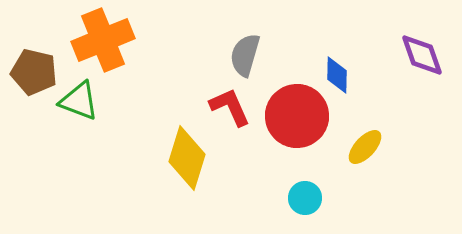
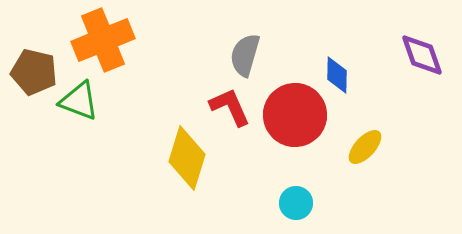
red circle: moved 2 px left, 1 px up
cyan circle: moved 9 px left, 5 px down
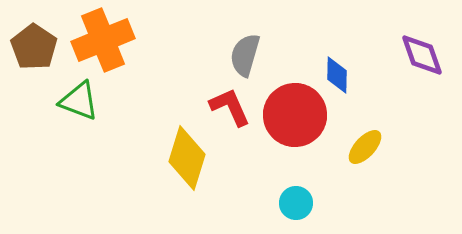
brown pentagon: moved 25 px up; rotated 21 degrees clockwise
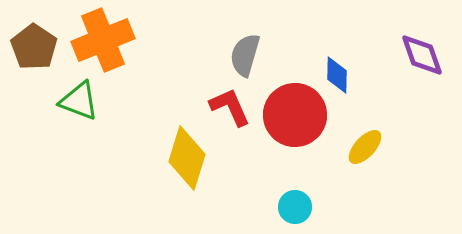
cyan circle: moved 1 px left, 4 px down
